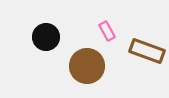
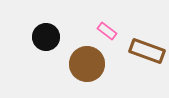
pink rectangle: rotated 24 degrees counterclockwise
brown circle: moved 2 px up
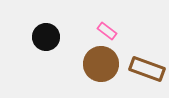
brown rectangle: moved 18 px down
brown circle: moved 14 px right
